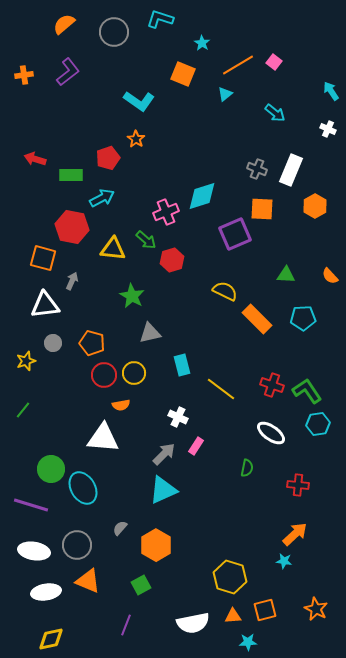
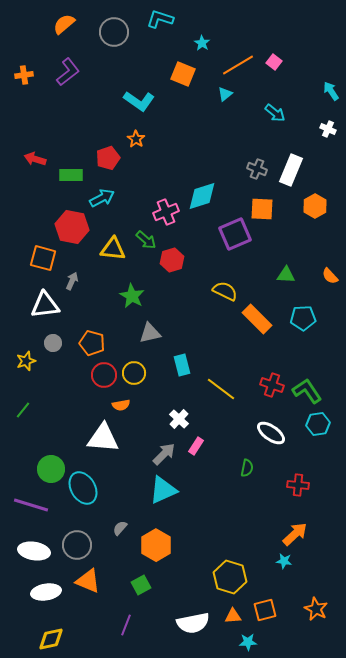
white cross at (178, 417): moved 1 px right, 2 px down; rotated 18 degrees clockwise
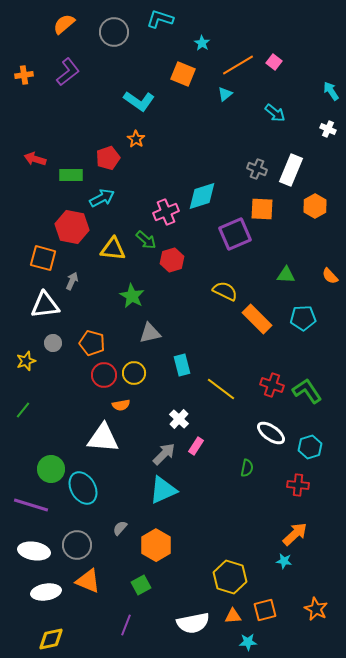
cyan hexagon at (318, 424): moved 8 px left, 23 px down; rotated 10 degrees counterclockwise
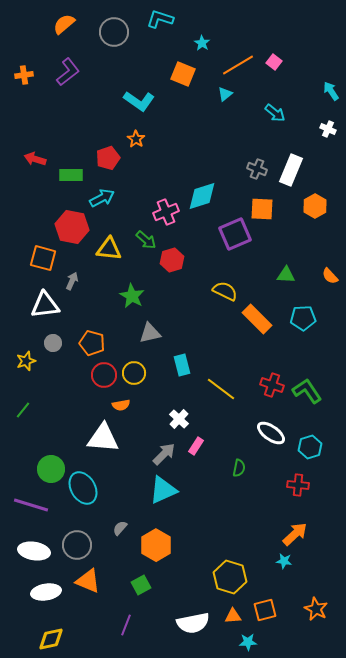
yellow triangle at (113, 249): moved 4 px left
green semicircle at (247, 468): moved 8 px left
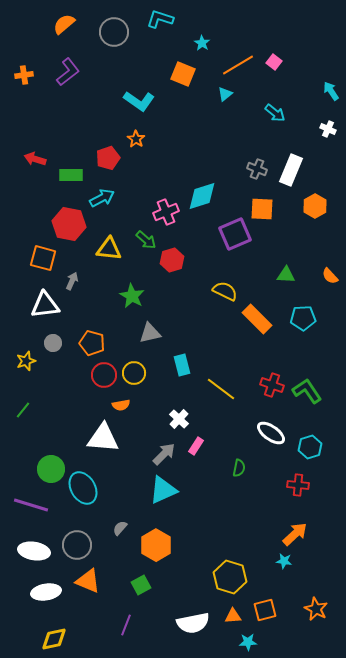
red hexagon at (72, 227): moved 3 px left, 3 px up
yellow diamond at (51, 639): moved 3 px right
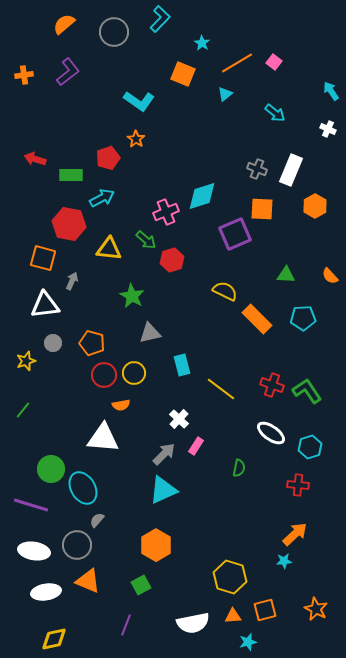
cyan L-shape at (160, 19): rotated 116 degrees clockwise
orange line at (238, 65): moved 1 px left, 2 px up
gray semicircle at (120, 528): moved 23 px left, 8 px up
cyan star at (284, 561): rotated 14 degrees counterclockwise
cyan star at (248, 642): rotated 12 degrees counterclockwise
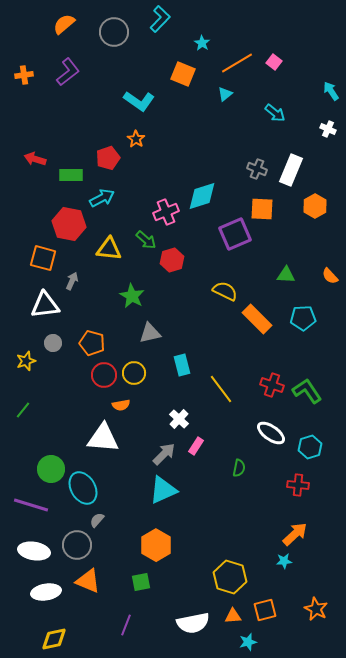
yellow line at (221, 389): rotated 16 degrees clockwise
green square at (141, 585): moved 3 px up; rotated 18 degrees clockwise
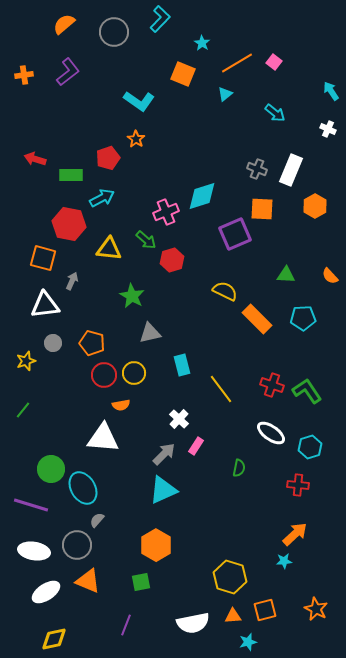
white ellipse at (46, 592): rotated 24 degrees counterclockwise
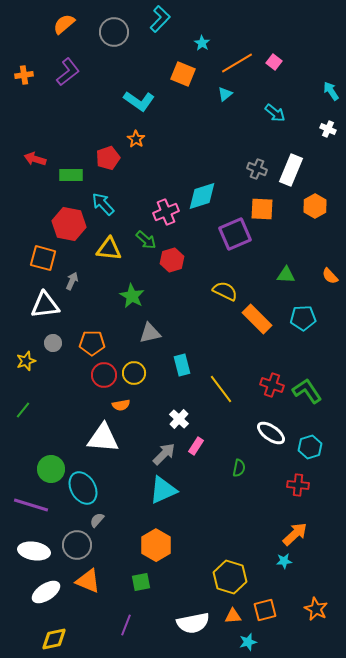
cyan arrow at (102, 198): moved 1 px right, 6 px down; rotated 105 degrees counterclockwise
orange pentagon at (92, 343): rotated 15 degrees counterclockwise
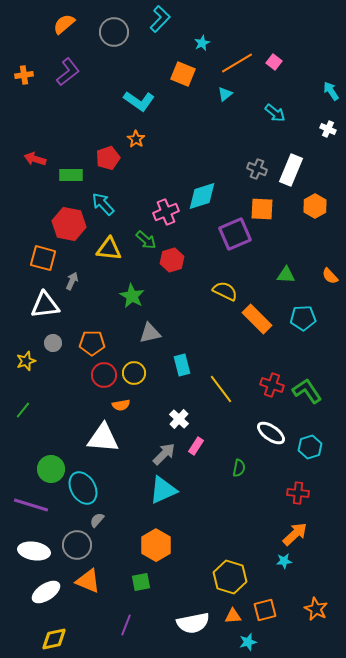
cyan star at (202, 43): rotated 14 degrees clockwise
red cross at (298, 485): moved 8 px down
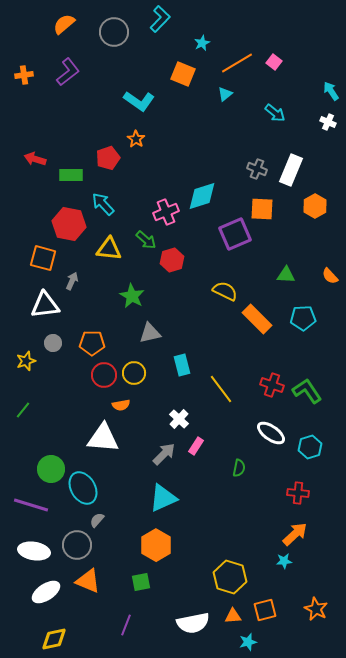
white cross at (328, 129): moved 7 px up
cyan triangle at (163, 490): moved 8 px down
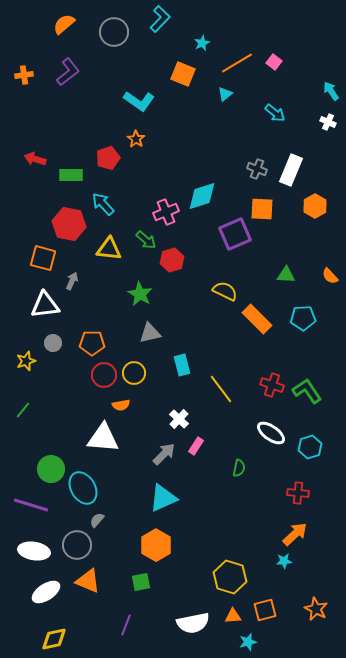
green star at (132, 296): moved 8 px right, 2 px up
